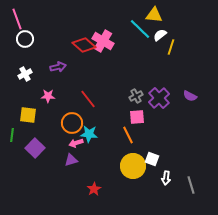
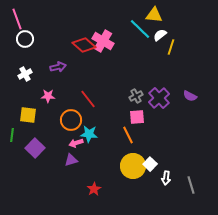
orange circle: moved 1 px left, 3 px up
white square: moved 2 px left, 5 px down; rotated 24 degrees clockwise
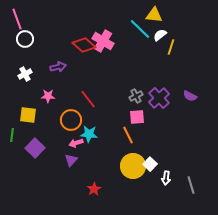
purple triangle: rotated 32 degrees counterclockwise
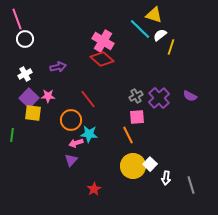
yellow triangle: rotated 12 degrees clockwise
red diamond: moved 18 px right, 14 px down
yellow square: moved 5 px right, 2 px up
purple square: moved 6 px left, 50 px up
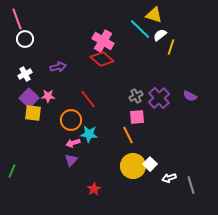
green line: moved 36 px down; rotated 16 degrees clockwise
pink arrow: moved 3 px left
white arrow: moved 3 px right; rotated 64 degrees clockwise
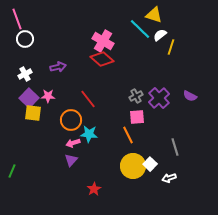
gray line: moved 16 px left, 38 px up
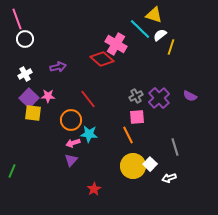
pink cross: moved 13 px right, 3 px down
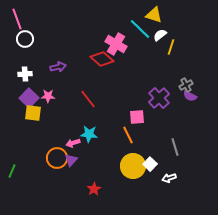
white cross: rotated 24 degrees clockwise
gray cross: moved 50 px right, 11 px up
orange circle: moved 14 px left, 38 px down
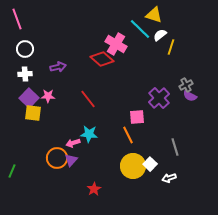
white circle: moved 10 px down
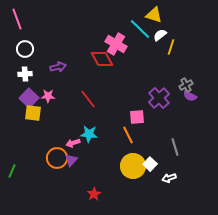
red diamond: rotated 20 degrees clockwise
red star: moved 5 px down
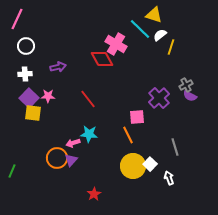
pink line: rotated 45 degrees clockwise
white circle: moved 1 px right, 3 px up
white arrow: rotated 88 degrees clockwise
